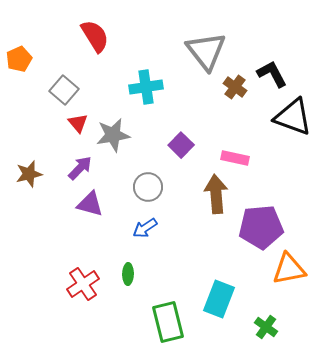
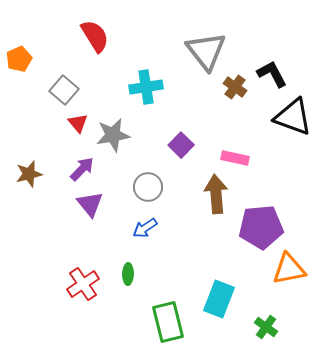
purple arrow: moved 2 px right, 1 px down
purple triangle: rotated 36 degrees clockwise
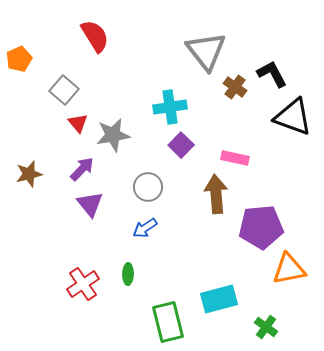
cyan cross: moved 24 px right, 20 px down
cyan rectangle: rotated 54 degrees clockwise
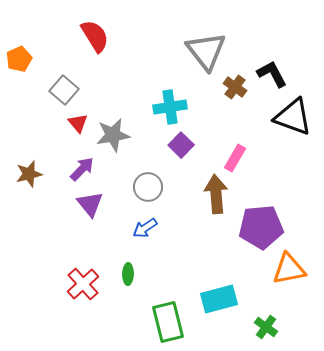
pink rectangle: rotated 72 degrees counterclockwise
red cross: rotated 8 degrees counterclockwise
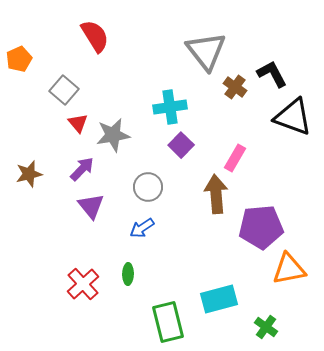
purple triangle: moved 1 px right, 2 px down
blue arrow: moved 3 px left
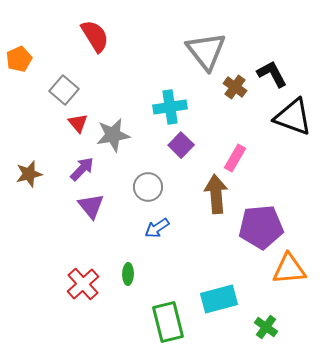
blue arrow: moved 15 px right
orange triangle: rotated 6 degrees clockwise
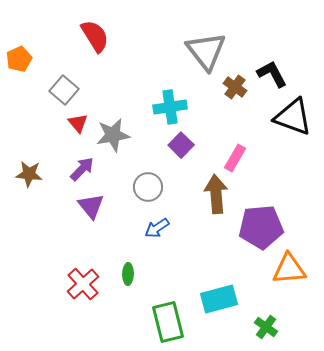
brown star: rotated 20 degrees clockwise
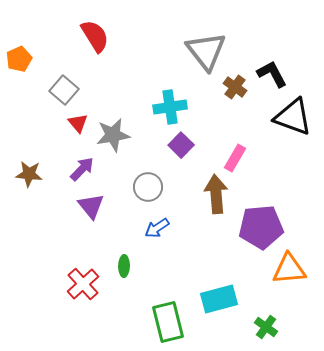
green ellipse: moved 4 px left, 8 px up
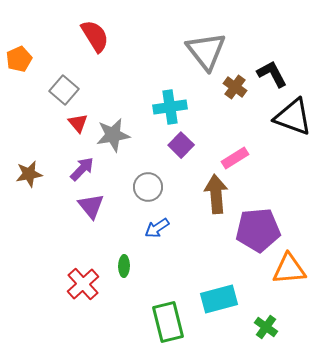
pink rectangle: rotated 28 degrees clockwise
brown star: rotated 16 degrees counterclockwise
purple pentagon: moved 3 px left, 3 px down
